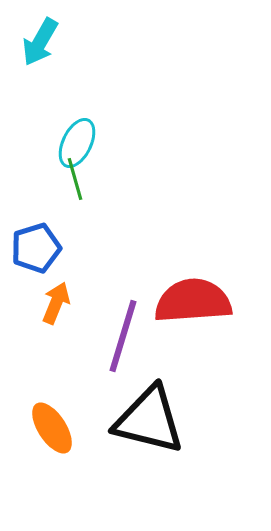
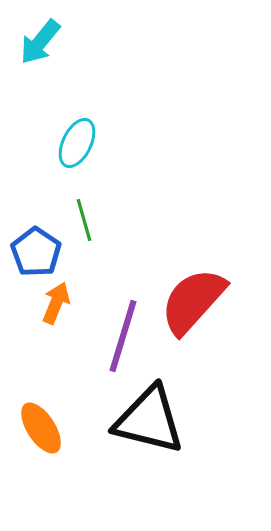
cyan arrow: rotated 9 degrees clockwise
green line: moved 9 px right, 41 px down
blue pentagon: moved 4 px down; rotated 21 degrees counterclockwise
red semicircle: rotated 44 degrees counterclockwise
orange ellipse: moved 11 px left
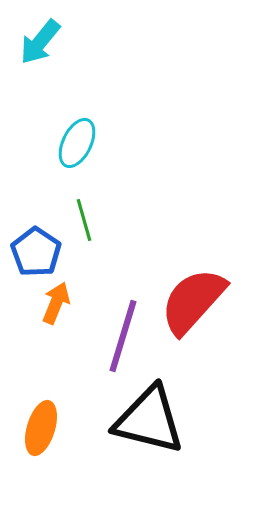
orange ellipse: rotated 50 degrees clockwise
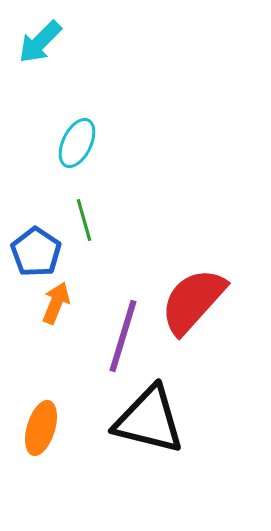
cyan arrow: rotated 6 degrees clockwise
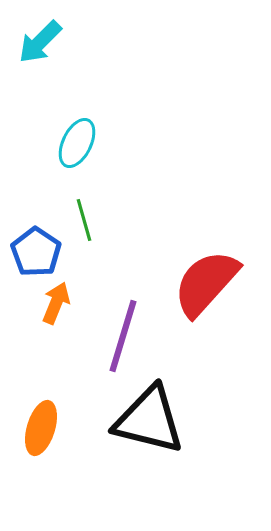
red semicircle: moved 13 px right, 18 px up
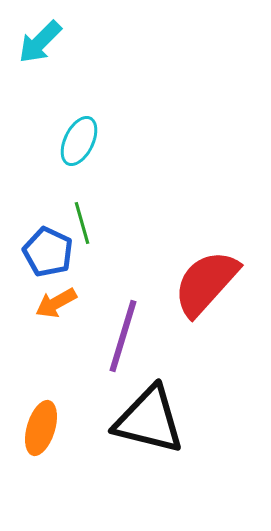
cyan ellipse: moved 2 px right, 2 px up
green line: moved 2 px left, 3 px down
blue pentagon: moved 12 px right; rotated 9 degrees counterclockwise
orange arrow: rotated 141 degrees counterclockwise
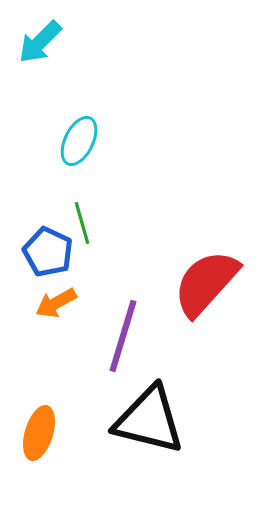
orange ellipse: moved 2 px left, 5 px down
